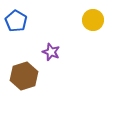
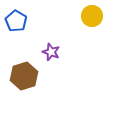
yellow circle: moved 1 px left, 4 px up
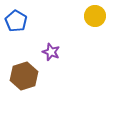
yellow circle: moved 3 px right
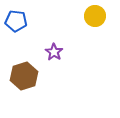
blue pentagon: rotated 25 degrees counterclockwise
purple star: moved 3 px right; rotated 12 degrees clockwise
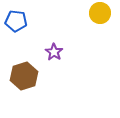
yellow circle: moved 5 px right, 3 px up
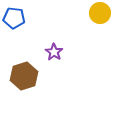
blue pentagon: moved 2 px left, 3 px up
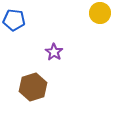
blue pentagon: moved 2 px down
brown hexagon: moved 9 px right, 11 px down
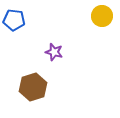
yellow circle: moved 2 px right, 3 px down
purple star: rotated 18 degrees counterclockwise
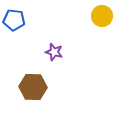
brown hexagon: rotated 20 degrees clockwise
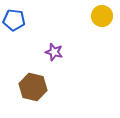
brown hexagon: rotated 12 degrees clockwise
